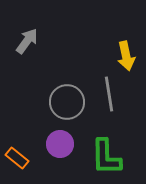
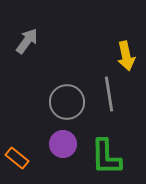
purple circle: moved 3 px right
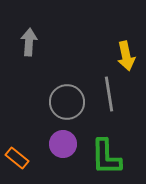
gray arrow: moved 2 px right, 1 px down; rotated 32 degrees counterclockwise
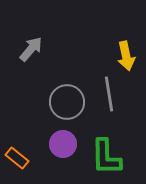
gray arrow: moved 2 px right, 7 px down; rotated 36 degrees clockwise
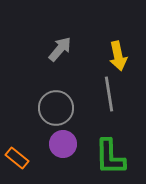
gray arrow: moved 29 px right
yellow arrow: moved 8 px left
gray circle: moved 11 px left, 6 px down
green L-shape: moved 4 px right
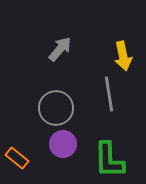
yellow arrow: moved 5 px right
green L-shape: moved 1 px left, 3 px down
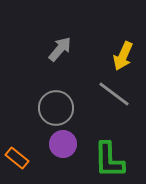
yellow arrow: rotated 36 degrees clockwise
gray line: moved 5 px right; rotated 44 degrees counterclockwise
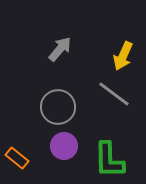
gray circle: moved 2 px right, 1 px up
purple circle: moved 1 px right, 2 px down
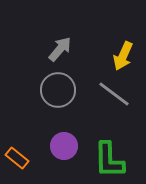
gray circle: moved 17 px up
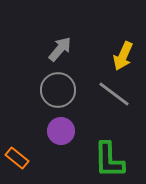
purple circle: moved 3 px left, 15 px up
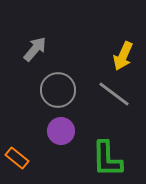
gray arrow: moved 25 px left
green L-shape: moved 2 px left, 1 px up
